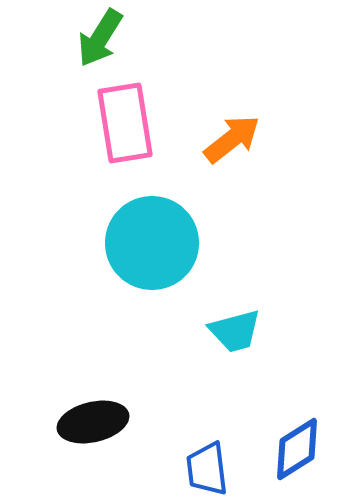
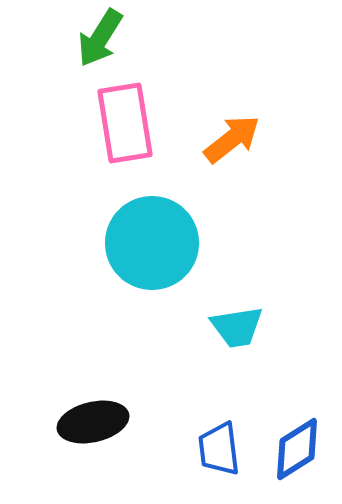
cyan trapezoid: moved 2 px right, 4 px up; rotated 6 degrees clockwise
blue trapezoid: moved 12 px right, 20 px up
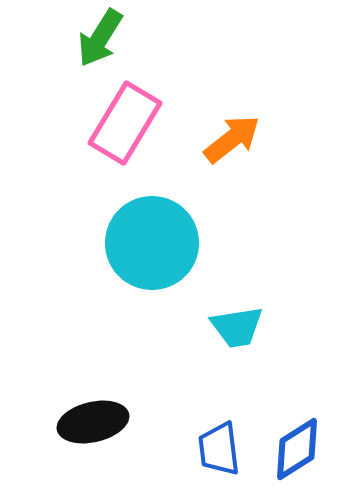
pink rectangle: rotated 40 degrees clockwise
